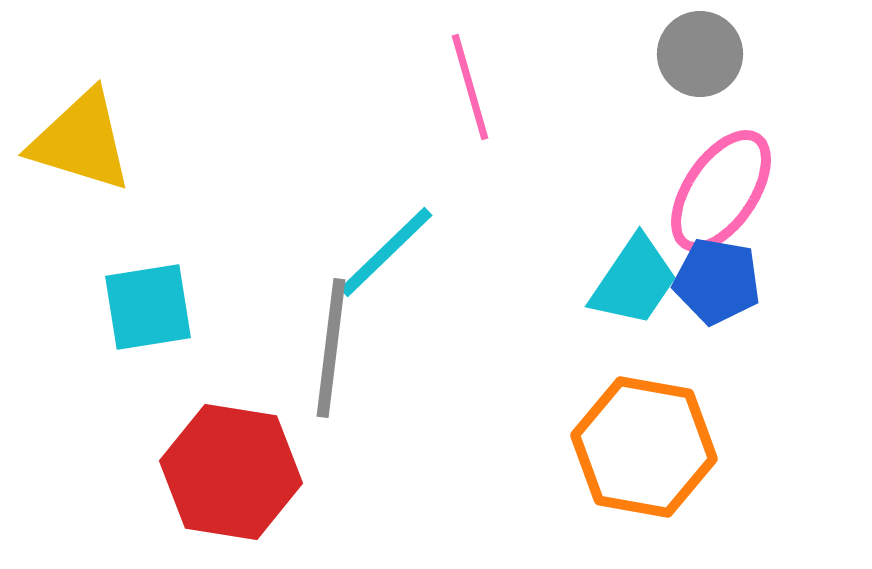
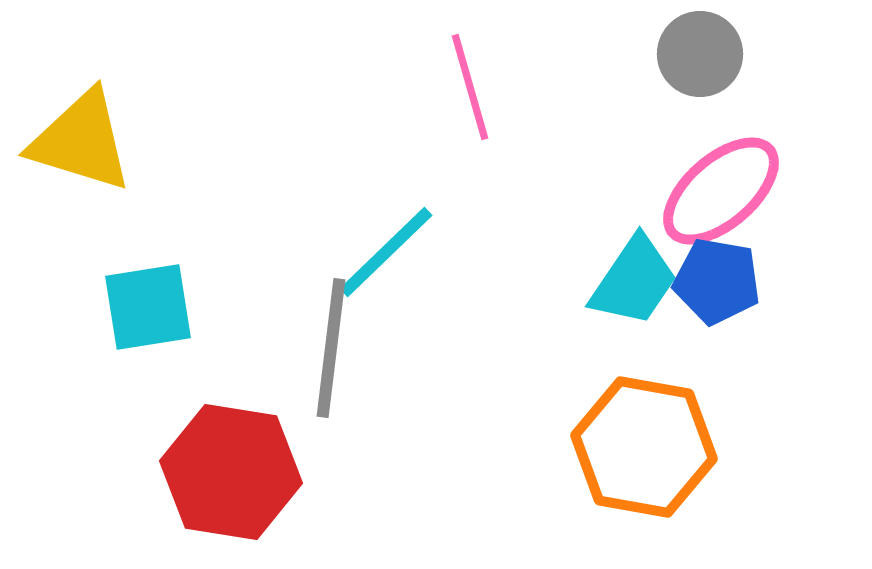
pink ellipse: rotated 15 degrees clockwise
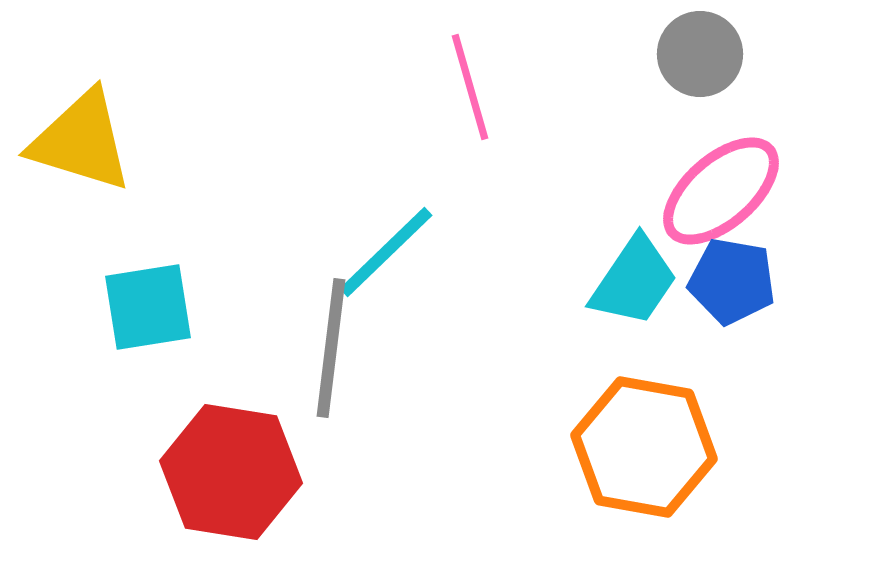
blue pentagon: moved 15 px right
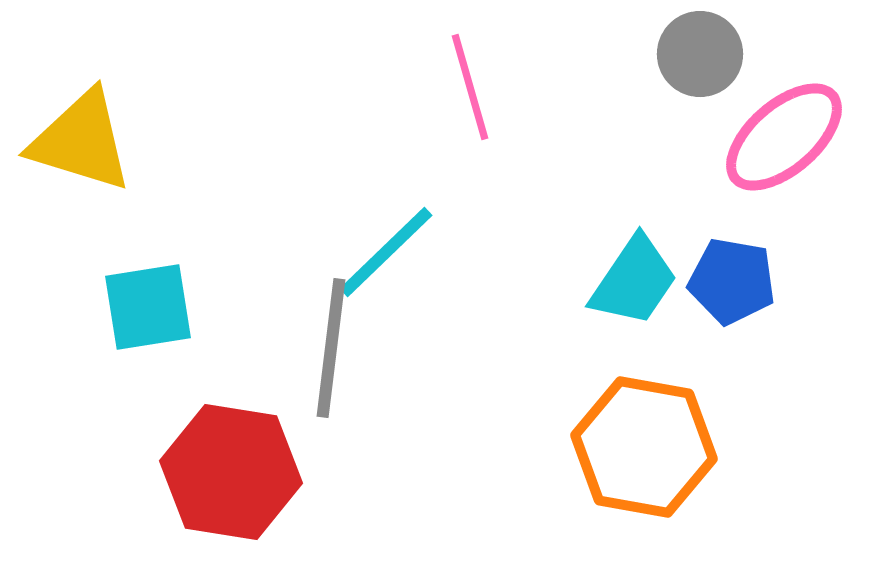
pink ellipse: moved 63 px right, 54 px up
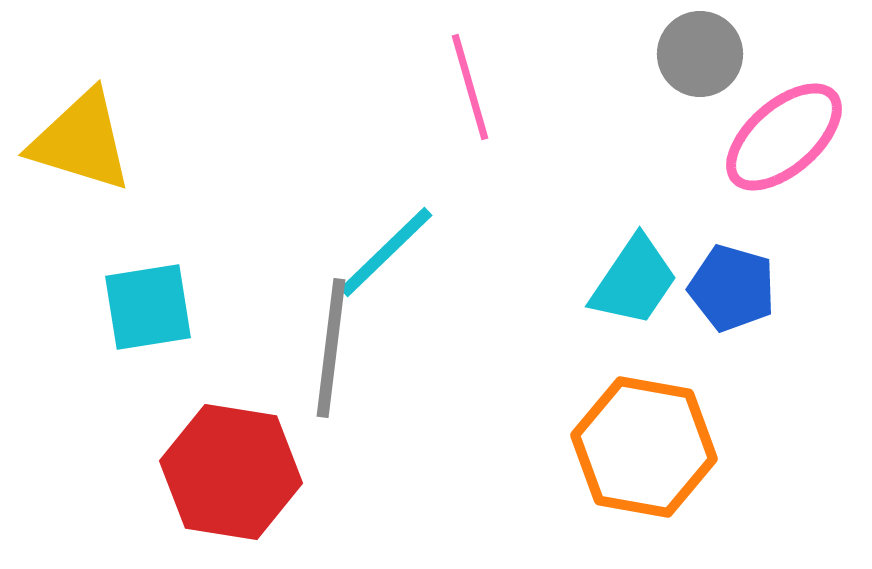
blue pentagon: moved 7 px down; rotated 6 degrees clockwise
